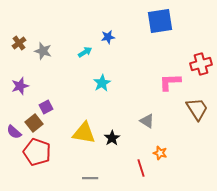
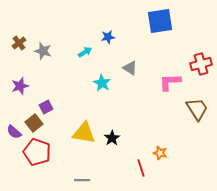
cyan star: rotated 12 degrees counterclockwise
gray triangle: moved 17 px left, 53 px up
gray line: moved 8 px left, 2 px down
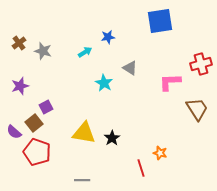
cyan star: moved 2 px right
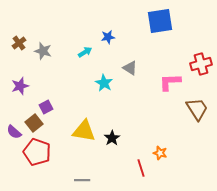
yellow triangle: moved 2 px up
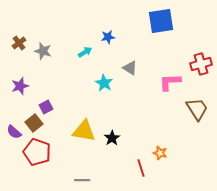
blue square: moved 1 px right
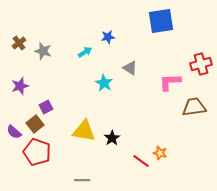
brown trapezoid: moved 3 px left, 2 px up; rotated 65 degrees counterclockwise
brown square: moved 1 px right, 1 px down
red line: moved 7 px up; rotated 36 degrees counterclockwise
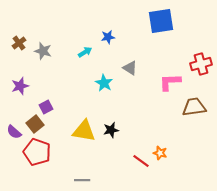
black star: moved 1 px left, 8 px up; rotated 21 degrees clockwise
